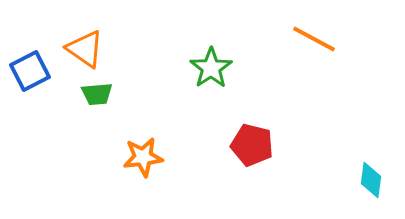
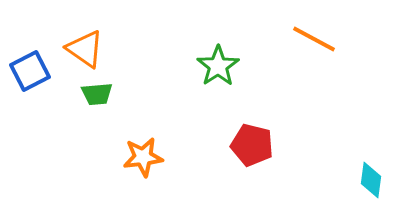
green star: moved 7 px right, 2 px up
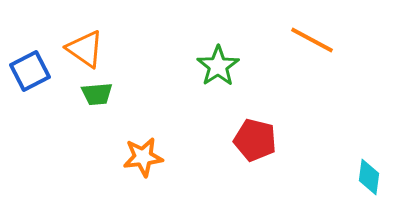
orange line: moved 2 px left, 1 px down
red pentagon: moved 3 px right, 5 px up
cyan diamond: moved 2 px left, 3 px up
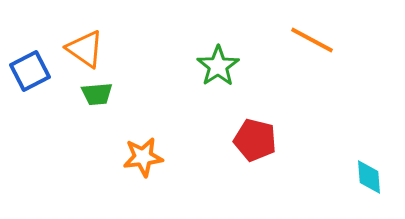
cyan diamond: rotated 12 degrees counterclockwise
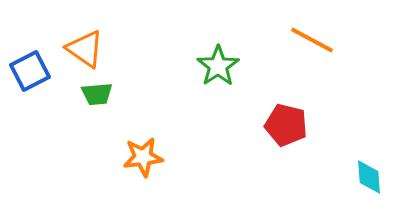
red pentagon: moved 31 px right, 15 px up
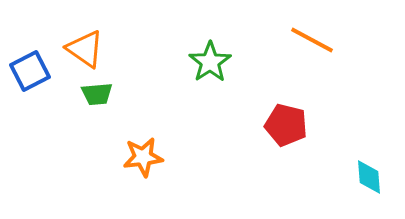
green star: moved 8 px left, 4 px up
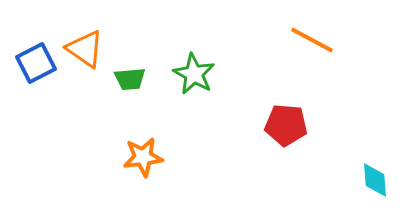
green star: moved 16 px left, 12 px down; rotated 9 degrees counterclockwise
blue square: moved 6 px right, 8 px up
green trapezoid: moved 33 px right, 15 px up
red pentagon: rotated 9 degrees counterclockwise
cyan diamond: moved 6 px right, 3 px down
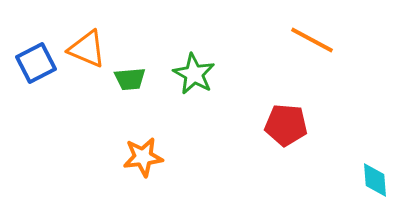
orange triangle: moved 2 px right; rotated 12 degrees counterclockwise
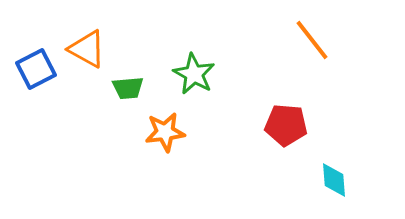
orange line: rotated 24 degrees clockwise
orange triangle: rotated 6 degrees clockwise
blue square: moved 6 px down
green trapezoid: moved 2 px left, 9 px down
orange star: moved 22 px right, 25 px up
cyan diamond: moved 41 px left
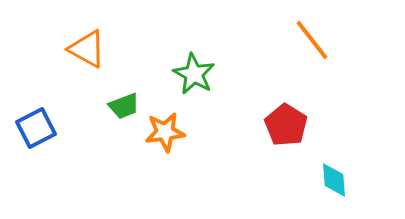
blue square: moved 59 px down
green trapezoid: moved 4 px left, 18 px down; rotated 16 degrees counterclockwise
red pentagon: rotated 27 degrees clockwise
